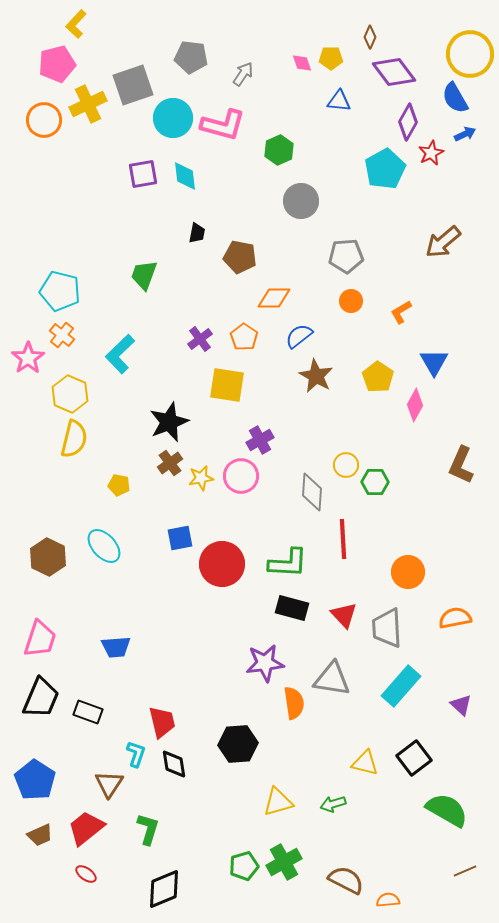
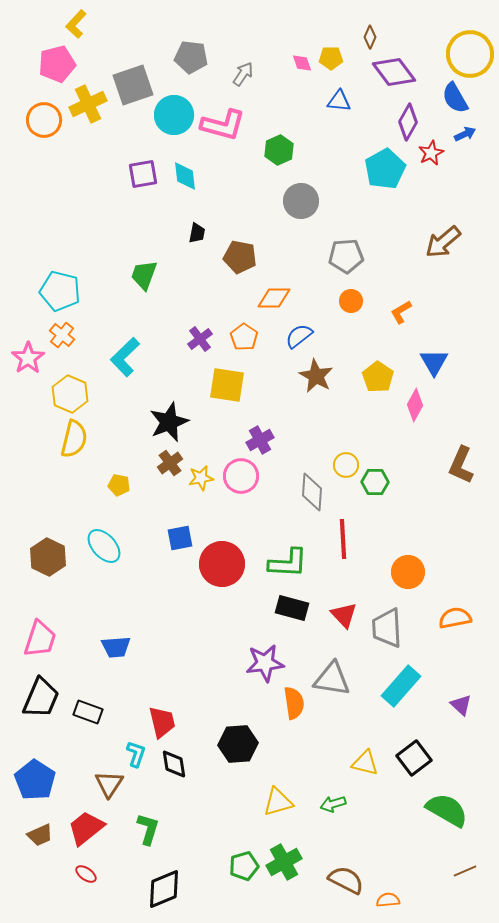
cyan circle at (173, 118): moved 1 px right, 3 px up
cyan L-shape at (120, 354): moved 5 px right, 3 px down
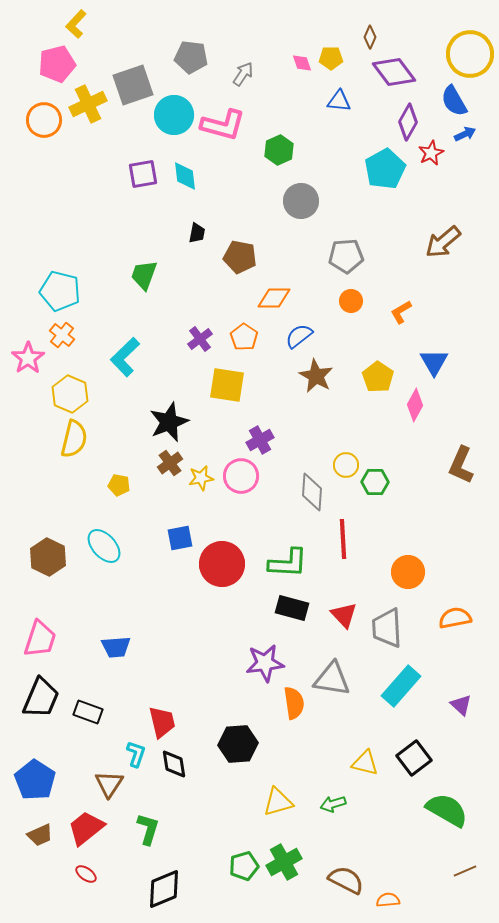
blue semicircle at (455, 98): moved 1 px left, 3 px down
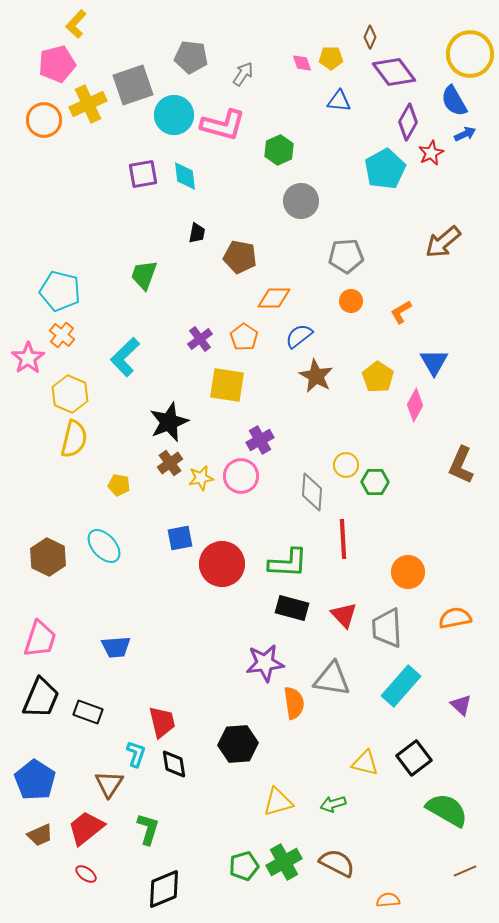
brown semicircle at (346, 880): moved 9 px left, 17 px up
